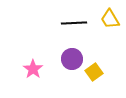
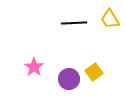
purple circle: moved 3 px left, 20 px down
pink star: moved 1 px right, 2 px up
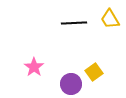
purple circle: moved 2 px right, 5 px down
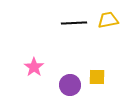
yellow trapezoid: moved 2 px left, 1 px down; rotated 110 degrees clockwise
yellow square: moved 3 px right, 5 px down; rotated 36 degrees clockwise
purple circle: moved 1 px left, 1 px down
